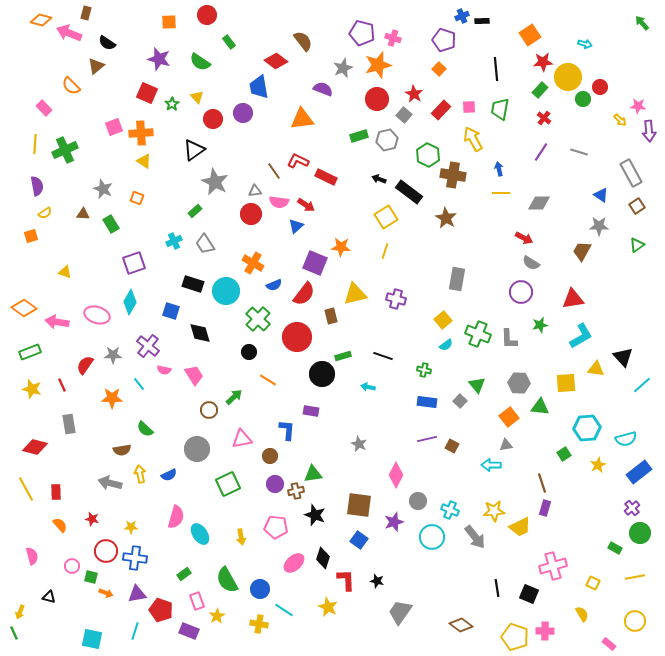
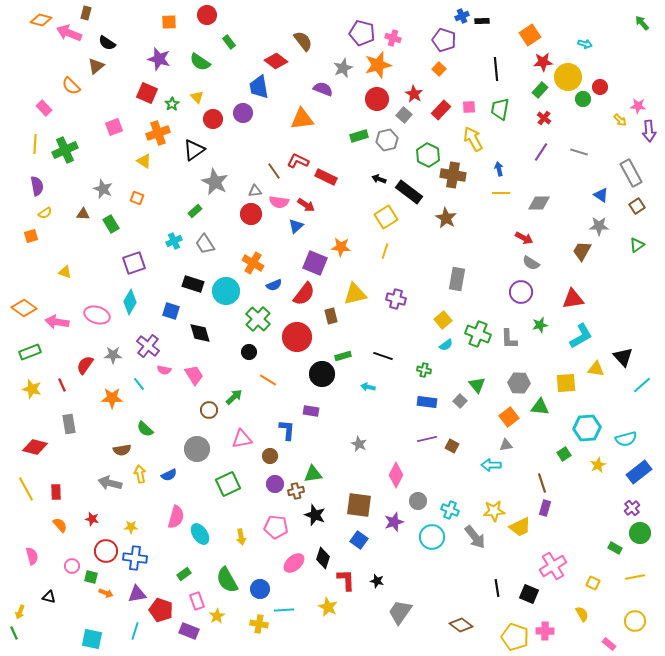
orange cross at (141, 133): moved 17 px right; rotated 15 degrees counterclockwise
pink cross at (553, 566): rotated 16 degrees counterclockwise
cyan line at (284, 610): rotated 36 degrees counterclockwise
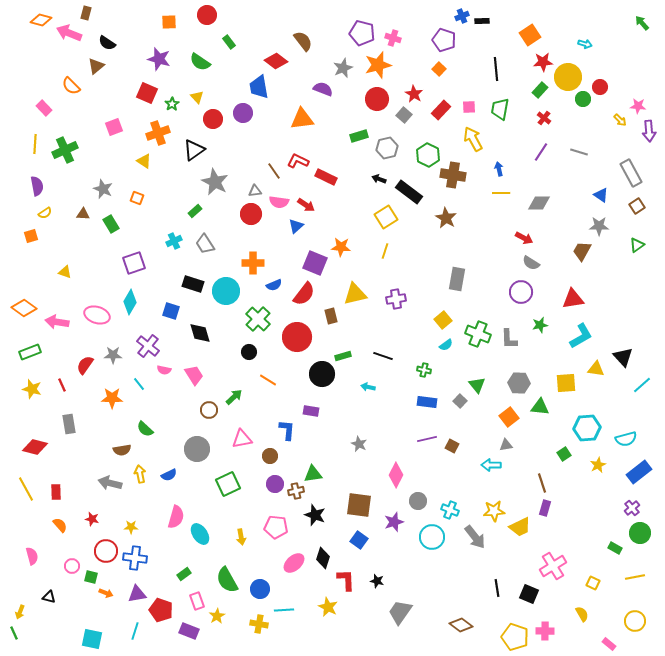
gray hexagon at (387, 140): moved 8 px down
orange cross at (253, 263): rotated 30 degrees counterclockwise
purple cross at (396, 299): rotated 24 degrees counterclockwise
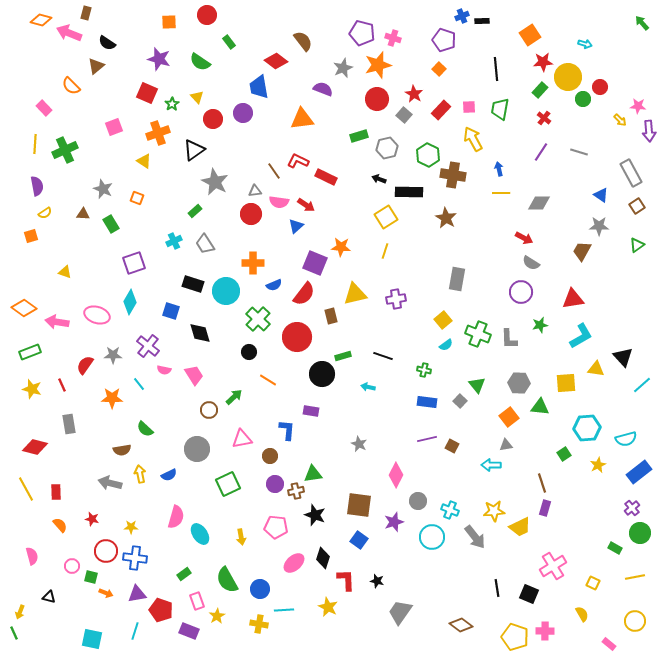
black rectangle at (409, 192): rotated 36 degrees counterclockwise
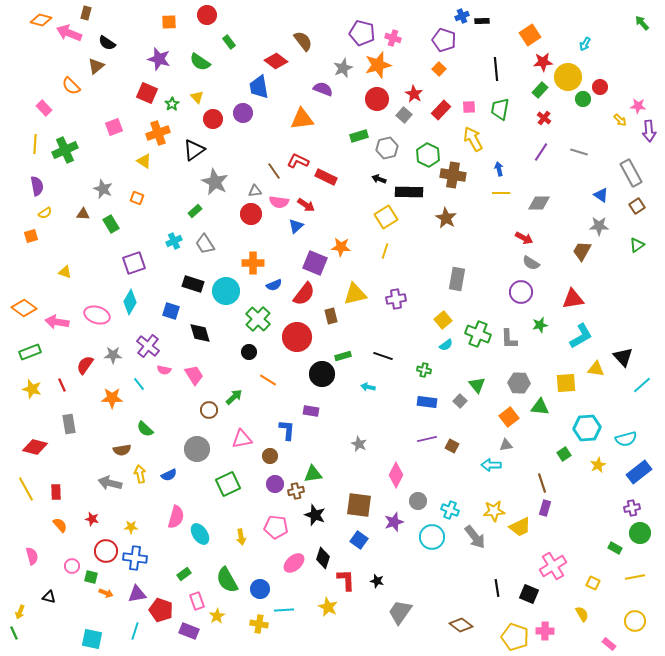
cyan arrow at (585, 44): rotated 104 degrees clockwise
purple cross at (632, 508): rotated 28 degrees clockwise
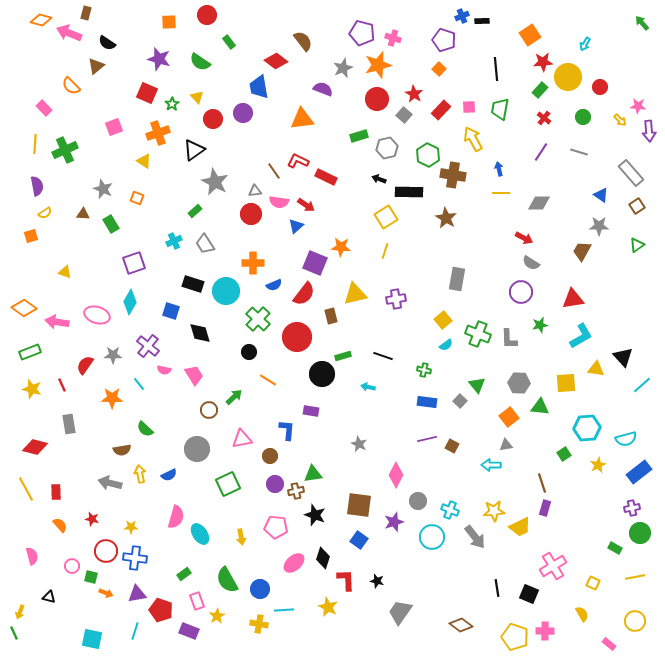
green circle at (583, 99): moved 18 px down
gray rectangle at (631, 173): rotated 12 degrees counterclockwise
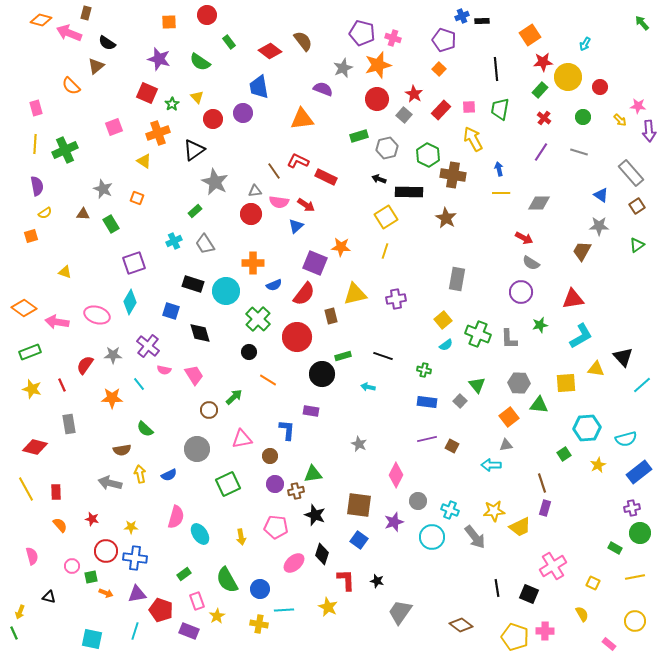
red diamond at (276, 61): moved 6 px left, 10 px up
pink rectangle at (44, 108): moved 8 px left; rotated 28 degrees clockwise
green triangle at (540, 407): moved 1 px left, 2 px up
black diamond at (323, 558): moved 1 px left, 4 px up
green square at (91, 577): rotated 24 degrees counterclockwise
